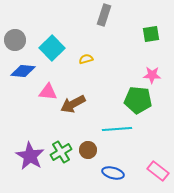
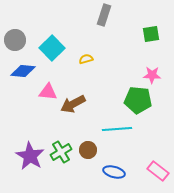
blue ellipse: moved 1 px right, 1 px up
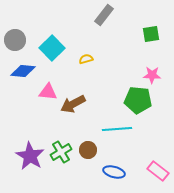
gray rectangle: rotated 20 degrees clockwise
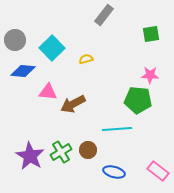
pink star: moved 2 px left
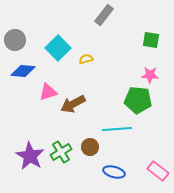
green square: moved 6 px down; rotated 18 degrees clockwise
cyan square: moved 6 px right
pink triangle: rotated 24 degrees counterclockwise
brown circle: moved 2 px right, 3 px up
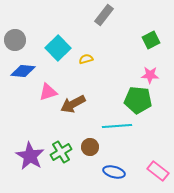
green square: rotated 36 degrees counterclockwise
cyan line: moved 3 px up
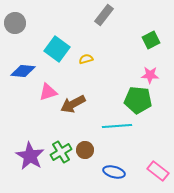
gray circle: moved 17 px up
cyan square: moved 1 px left, 1 px down; rotated 10 degrees counterclockwise
brown circle: moved 5 px left, 3 px down
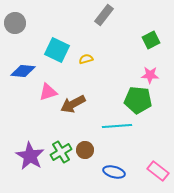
cyan square: moved 1 px down; rotated 10 degrees counterclockwise
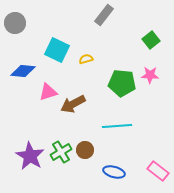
green square: rotated 12 degrees counterclockwise
green pentagon: moved 16 px left, 17 px up
